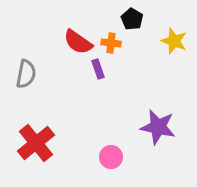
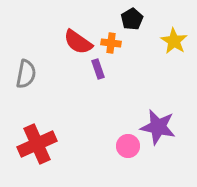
black pentagon: rotated 10 degrees clockwise
yellow star: rotated 12 degrees clockwise
red cross: moved 1 px right, 1 px down; rotated 15 degrees clockwise
pink circle: moved 17 px right, 11 px up
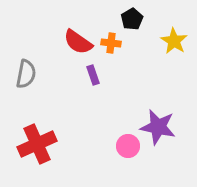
purple rectangle: moved 5 px left, 6 px down
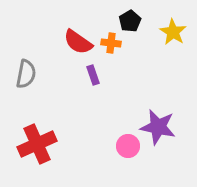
black pentagon: moved 2 px left, 2 px down
yellow star: moved 1 px left, 9 px up
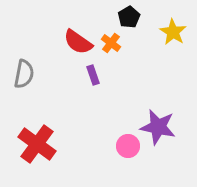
black pentagon: moved 1 px left, 4 px up
orange cross: rotated 30 degrees clockwise
gray semicircle: moved 2 px left
red cross: rotated 30 degrees counterclockwise
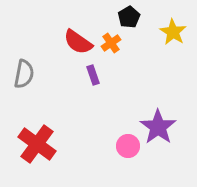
orange cross: rotated 18 degrees clockwise
purple star: rotated 24 degrees clockwise
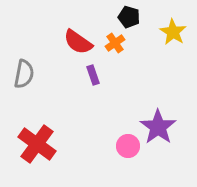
black pentagon: rotated 25 degrees counterclockwise
orange cross: moved 4 px right
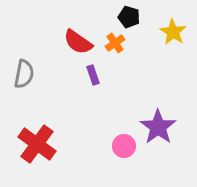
pink circle: moved 4 px left
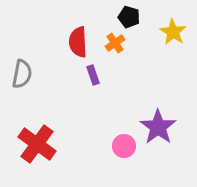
red semicircle: rotated 52 degrees clockwise
gray semicircle: moved 2 px left
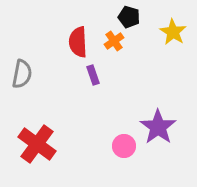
orange cross: moved 1 px left, 2 px up
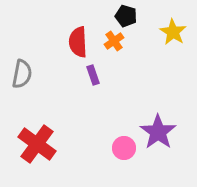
black pentagon: moved 3 px left, 1 px up
purple star: moved 5 px down
pink circle: moved 2 px down
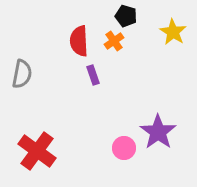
red semicircle: moved 1 px right, 1 px up
red cross: moved 7 px down
